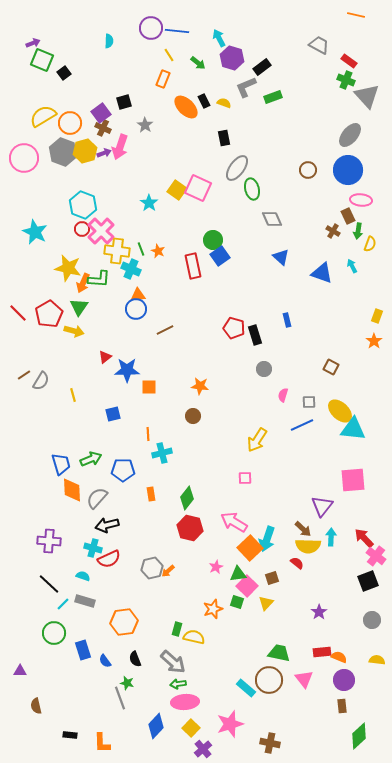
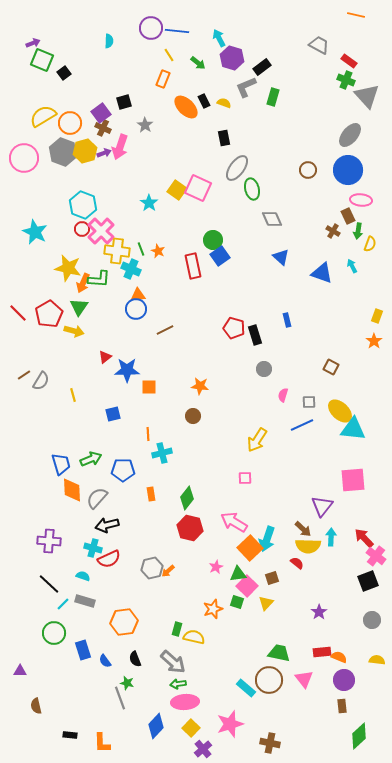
green rectangle at (273, 97): rotated 54 degrees counterclockwise
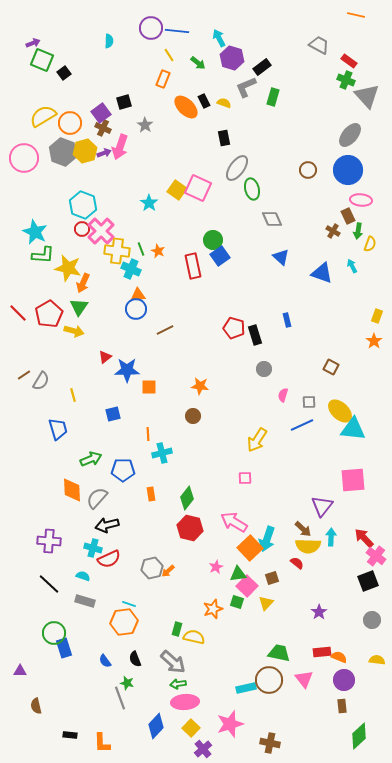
green L-shape at (99, 279): moved 56 px left, 24 px up
blue trapezoid at (61, 464): moved 3 px left, 35 px up
cyan line at (63, 604): moved 66 px right; rotated 64 degrees clockwise
blue rectangle at (83, 650): moved 19 px left, 2 px up
cyan rectangle at (246, 688): rotated 54 degrees counterclockwise
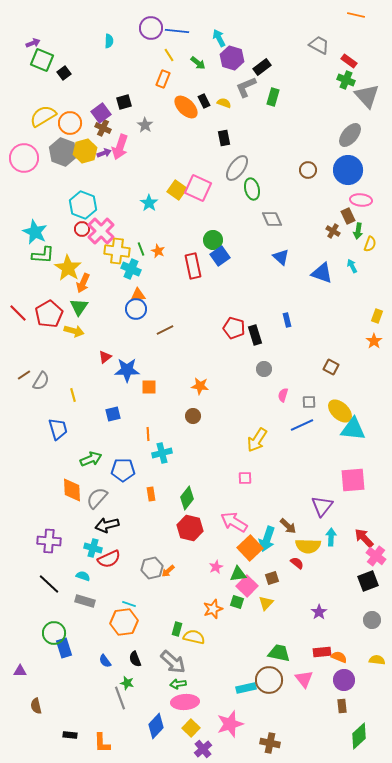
yellow star at (68, 268): rotated 20 degrees clockwise
brown arrow at (303, 529): moved 15 px left, 3 px up
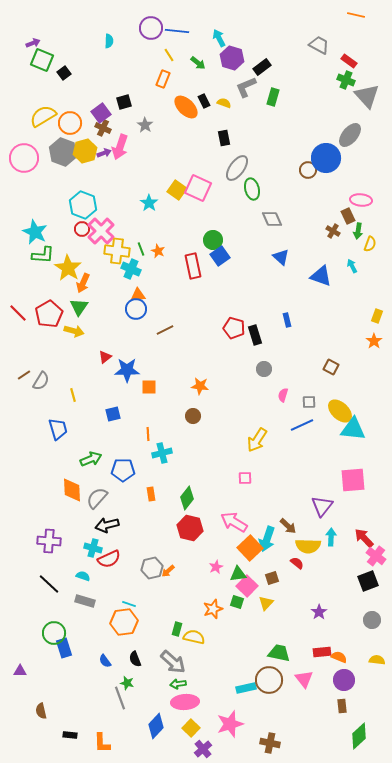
blue circle at (348, 170): moved 22 px left, 12 px up
blue triangle at (322, 273): moved 1 px left, 3 px down
brown semicircle at (36, 706): moved 5 px right, 5 px down
